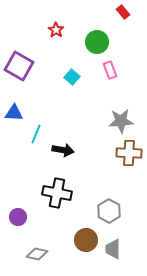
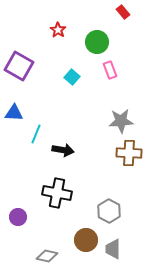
red star: moved 2 px right
gray diamond: moved 10 px right, 2 px down
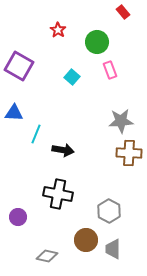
black cross: moved 1 px right, 1 px down
